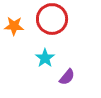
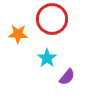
orange star: moved 4 px right, 8 px down
cyan star: moved 2 px right
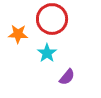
cyan star: moved 5 px up
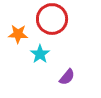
cyan star: moved 7 px left, 1 px down
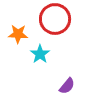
red circle: moved 3 px right
purple semicircle: moved 9 px down
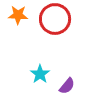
orange star: moved 19 px up
cyan star: moved 20 px down
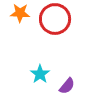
orange star: moved 2 px right, 2 px up
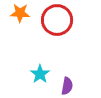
red circle: moved 2 px right, 1 px down
purple semicircle: rotated 30 degrees counterclockwise
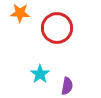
red circle: moved 8 px down
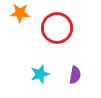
cyan star: rotated 18 degrees clockwise
purple semicircle: moved 8 px right, 11 px up
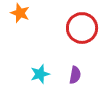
orange star: rotated 18 degrees clockwise
red circle: moved 25 px right
